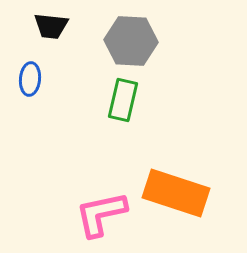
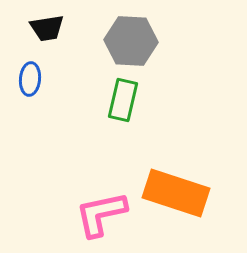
black trapezoid: moved 4 px left, 2 px down; rotated 15 degrees counterclockwise
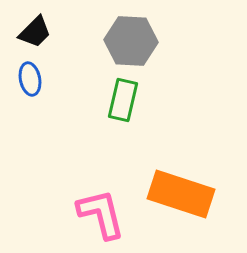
black trapezoid: moved 12 px left, 4 px down; rotated 36 degrees counterclockwise
blue ellipse: rotated 16 degrees counterclockwise
orange rectangle: moved 5 px right, 1 px down
pink L-shape: rotated 88 degrees clockwise
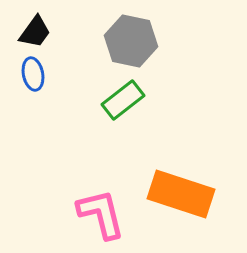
black trapezoid: rotated 9 degrees counterclockwise
gray hexagon: rotated 9 degrees clockwise
blue ellipse: moved 3 px right, 5 px up
green rectangle: rotated 39 degrees clockwise
